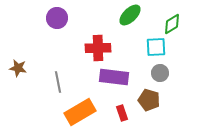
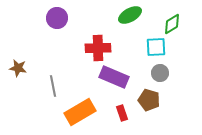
green ellipse: rotated 15 degrees clockwise
purple rectangle: rotated 16 degrees clockwise
gray line: moved 5 px left, 4 px down
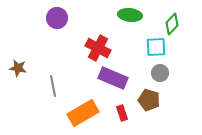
green ellipse: rotated 35 degrees clockwise
green diamond: rotated 15 degrees counterclockwise
red cross: rotated 30 degrees clockwise
purple rectangle: moved 1 px left, 1 px down
orange rectangle: moved 3 px right, 1 px down
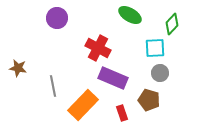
green ellipse: rotated 25 degrees clockwise
cyan square: moved 1 px left, 1 px down
orange rectangle: moved 8 px up; rotated 16 degrees counterclockwise
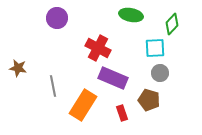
green ellipse: moved 1 px right; rotated 20 degrees counterclockwise
orange rectangle: rotated 12 degrees counterclockwise
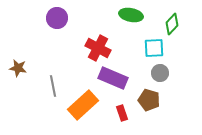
cyan square: moved 1 px left
orange rectangle: rotated 16 degrees clockwise
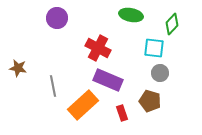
cyan square: rotated 10 degrees clockwise
purple rectangle: moved 5 px left, 2 px down
brown pentagon: moved 1 px right, 1 px down
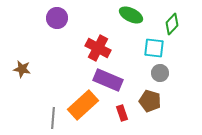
green ellipse: rotated 15 degrees clockwise
brown star: moved 4 px right, 1 px down
gray line: moved 32 px down; rotated 15 degrees clockwise
